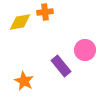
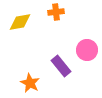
orange cross: moved 11 px right
pink circle: moved 2 px right
orange star: moved 6 px right, 2 px down
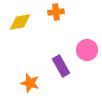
purple rectangle: rotated 10 degrees clockwise
orange star: rotated 12 degrees counterclockwise
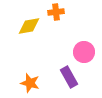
yellow diamond: moved 9 px right, 4 px down
pink circle: moved 3 px left, 2 px down
purple rectangle: moved 8 px right, 11 px down
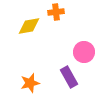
orange star: rotated 30 degrees counterclockwise
